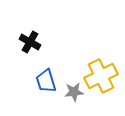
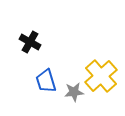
yellow cross: rotated 16 degrees counterclockwise
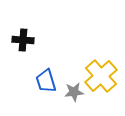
black cross: moved 7 px left, 2 px up; rotated 25 degrees counterclockwise
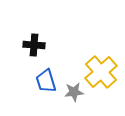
black cross: moved 11 px right, 5 px down
yellow cross: moved 4 px up
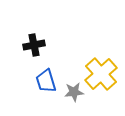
black cross: rotated 15 degrees counterclockwise
yellow cross: moved 2 px down
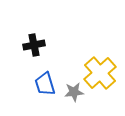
yellow cross: moved 1 px left, 1 px up
blue trapezoid: moved 1 px left, 3 px down
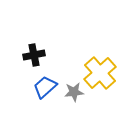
black cross: moved 10 px down
blue trapezoid: moved 3 px down; rotated 65 degrees clockwise
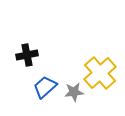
black cross: moved 7 px left
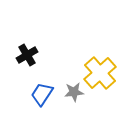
black cross: rotated 20 degrees counterclockwise
blue trapezoid: moved 3 px left, 7 px down; rotated 15 degrees counterclockwise
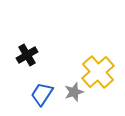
yellow cross: moved 2 px left, 1 px up
gray star: rotated 12 degrees counterclockwise
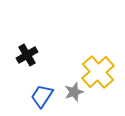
blue trapezoid: moved 2 px down
